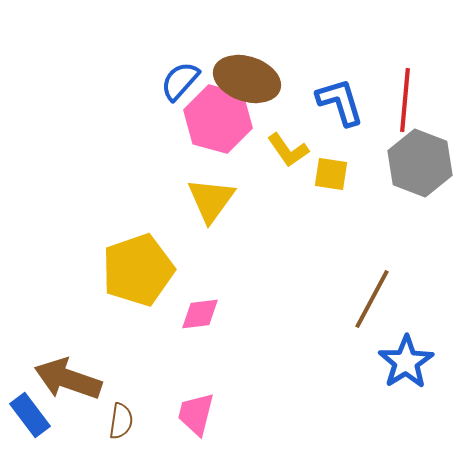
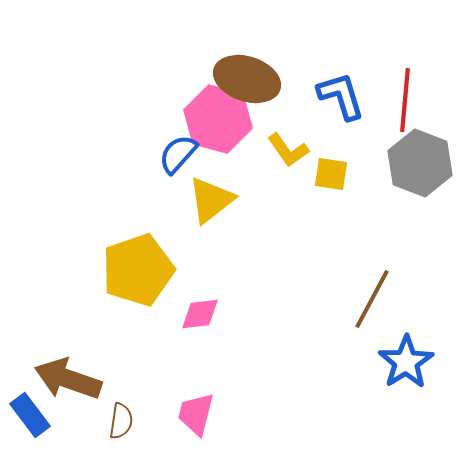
blue semicircle: moved 2 px left, 73 px down
blue L-shape: moved 1 px right, 6 px up
yellow triangle: rotated 16 degrees clockwise
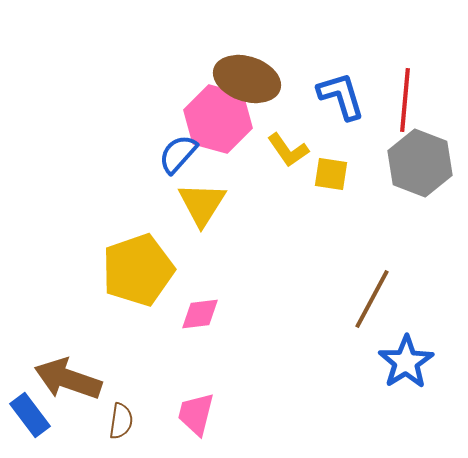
yellow triangle: moved 9 px left, 4 px down; rotated 20 degrees counterclockwise
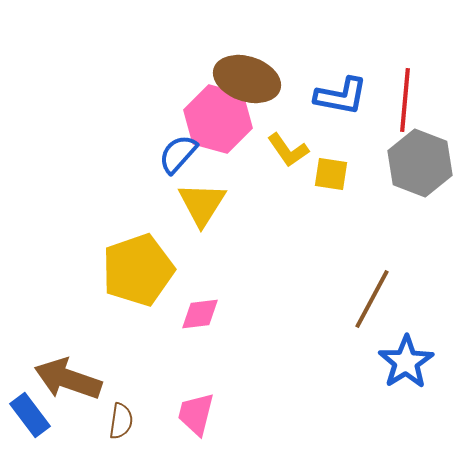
blue L-shape: rotated 118 degrees clockwise
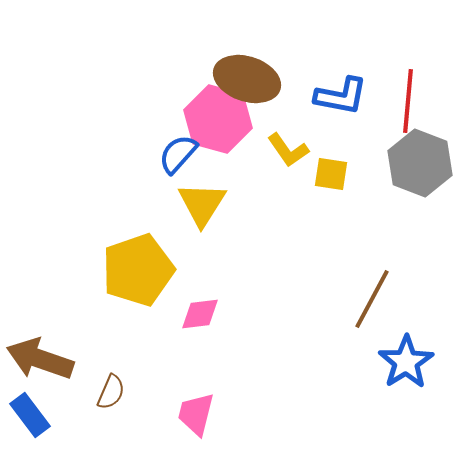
red line: moved 3 px right, 1 px down
brown arrow: moved 28 px left, 20 px up
brown semicircle: moved 10 px left, 29 px up; rotated 15 degrees clockwise
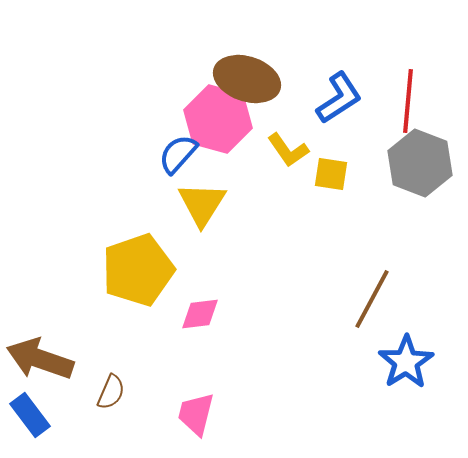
blue L-shape: moved 2 px left, 2 px down; rotated 44 degrees counterclockwise
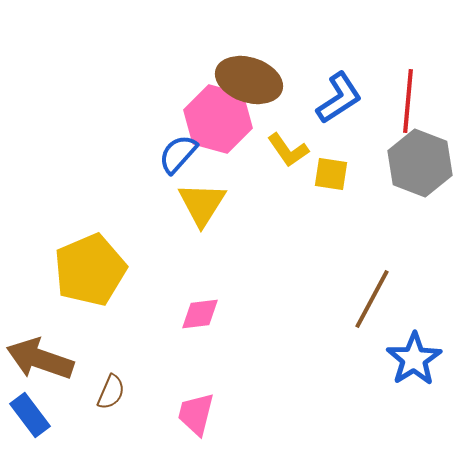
brown ellipse: moved 2 px right, 1 px down
yellow pentagon: moved 48 px left; rotated 4 degrees counterclockwise
blue star: moved 8 px right, 3 px up
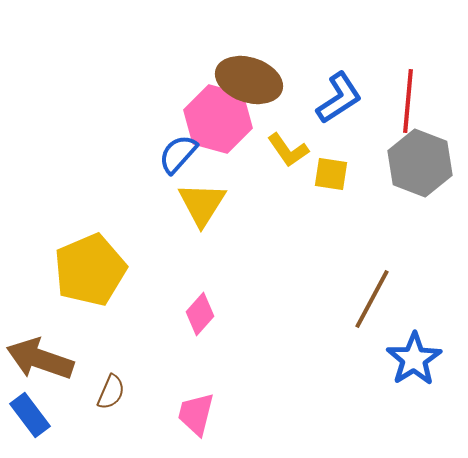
pink diamond: rotated 42 degrees counterclockwise
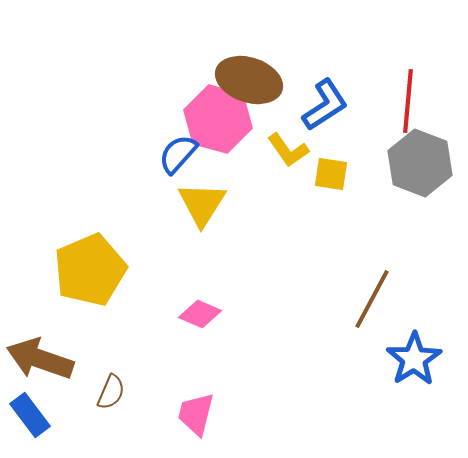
blue L-shape: moved 14 px left, 7 px down
pink diamond: rotated 72 degrees clockwise
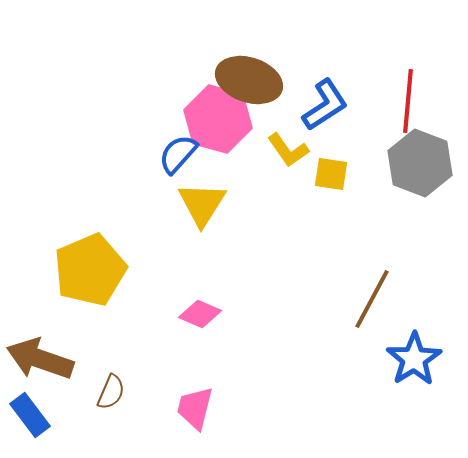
pink trapezoid: moved 1 px left, 6 px up
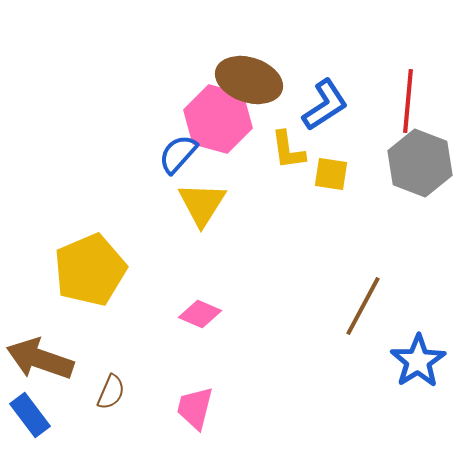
yellow L-shape: rotated 27 degrees clockwise
brown line: moved 9 px left, 7 px down
blue star: moved 4 px right, 2 px down
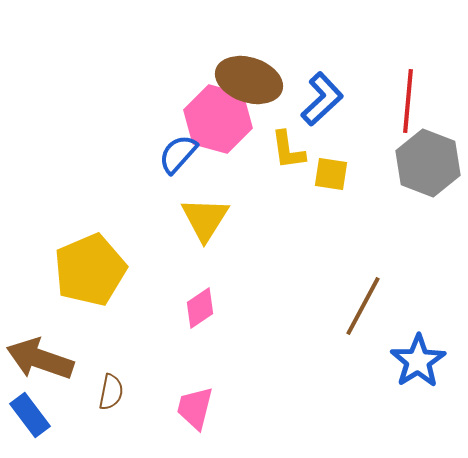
blue L-shape: moved 3 px left, 6 px up; rotated 10 degrees counterclockwise
gray hexagon: moved 8 px right
yellow triangle: moved 3 px right, 15 px down
pink diamond: moved 6 px up; rotated 57 degrees counterclockwise
brown semicircle: rotated 12 degrees counterclockwise
